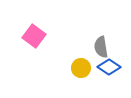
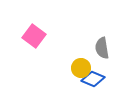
gray semicircle: moved 1 px right, 1 px down
blue diamond: moved 16 px left, 12 px down; rotated 10 degrees counterclockwise
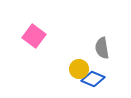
yellow circle: moved 2 px left, 1 px down
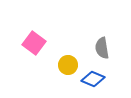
pink square: moved 7 px down
yellow circle: moved 11 px left, 4 px up
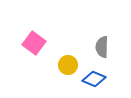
gray semicircle: moved 1 px up; rotated 10 degrees clockwise
blue diamond: moved 1 px right
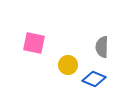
pink square: rotated 25 degrees counterclockwise
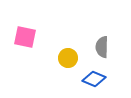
pink square: moved 9 px left, 6 px up
yellow circle: moved 7 px up
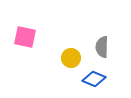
yellow circle: moved 3 px right
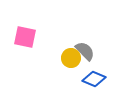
gray semicircle: moved 17 px left, 4 px down; rotated 135 degrees clockwise
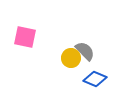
blue diamond: moved 1 px right
